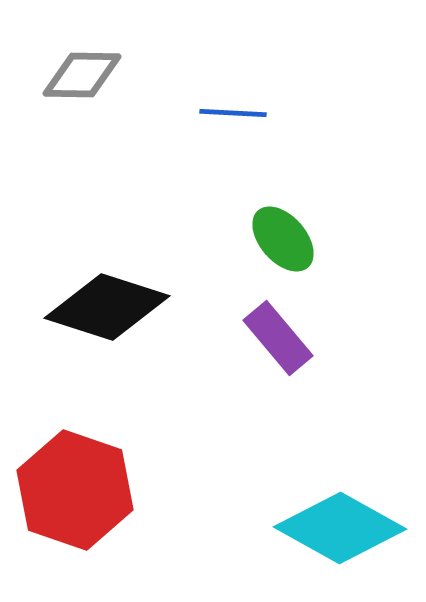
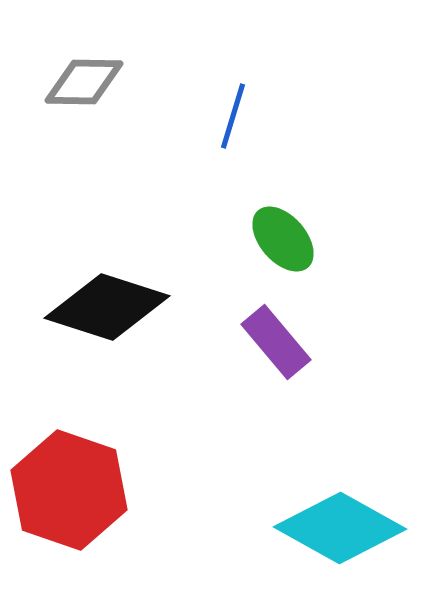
gray diamond: moved 2 px right, 7 px down
blue line: moved 3 px down; rotated 76 degrees counterclockwise
purple rectangle: moved 2 px left, 4 px down
red hexagon: moved 6 px left
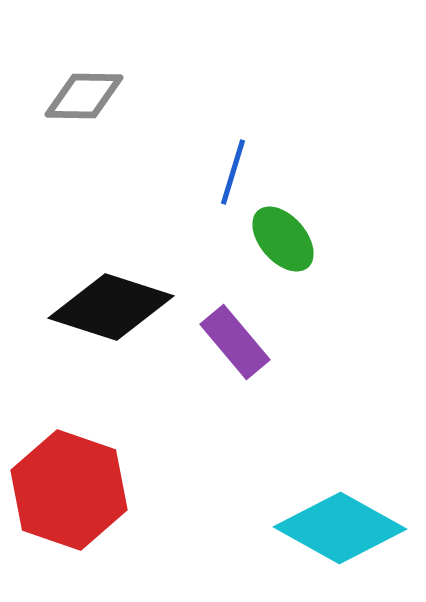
gray diamond: moved 14 px down
blue line: moved 56 px down
black diamond: moved 4 px right
purple rectangle: moved 41 px left
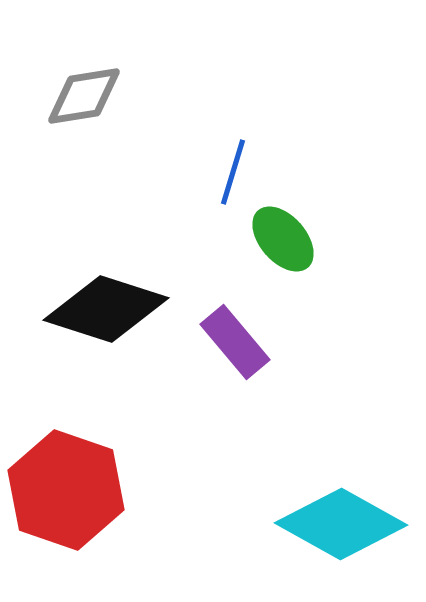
gray diamond: rotated 10 degrees counterclockwise
black diamond: moved 5 px left, 2 px down
red hexagon: moved 3 px left
cyan diamond: moved 1 px right, 4 px up
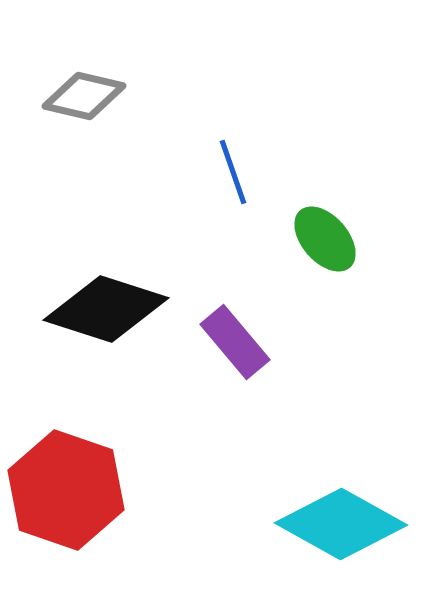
gray diamond: rotated 22 degrees clockwise
blue line: rotated 36 degrees counterclockwise
green ellipse: moved 42 px right
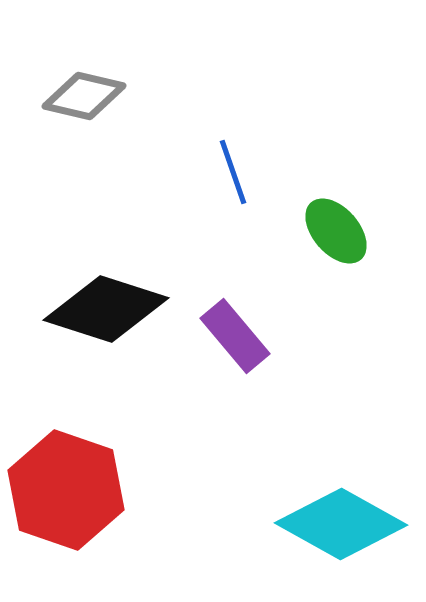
green ellipse: moved 11 px right, 8 px up
purple rectangle: moved 6 px up
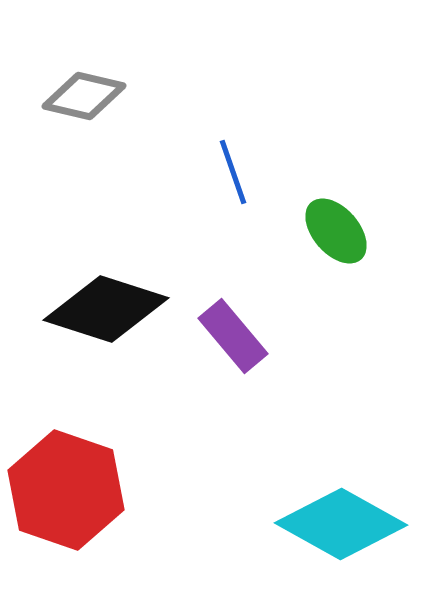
purple rectangle: moved 2 px left
